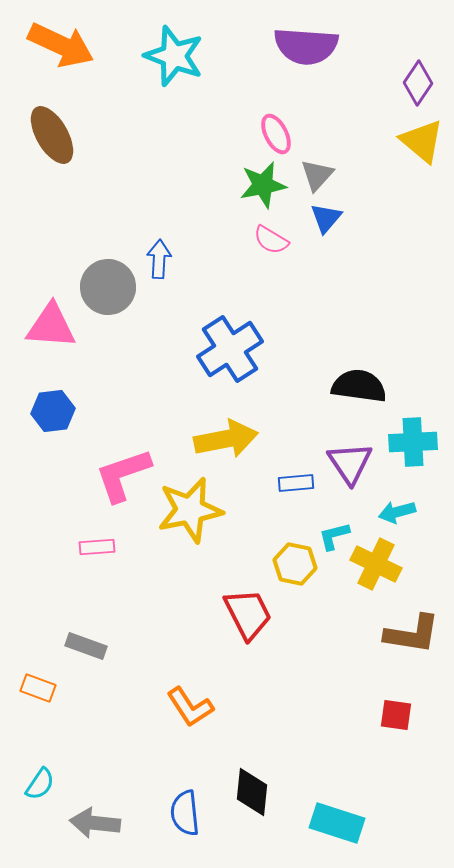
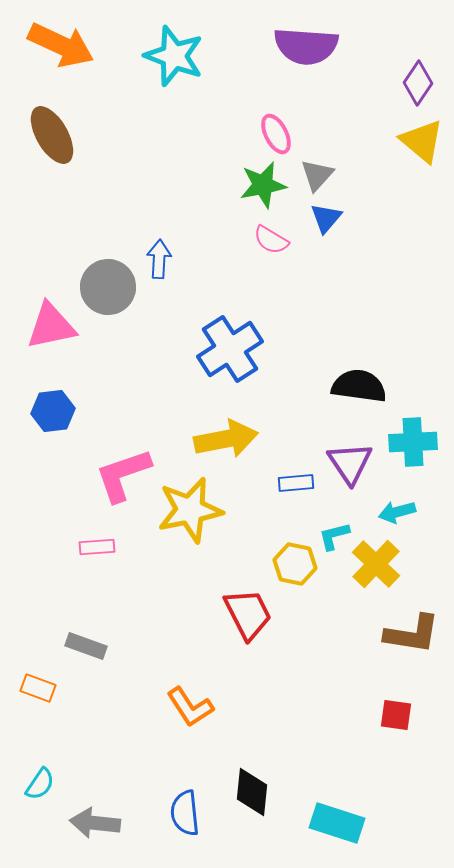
pink triangle: rotated 16 degrees counterclockwise
yellow cross: rotated 18 degrees clockwise
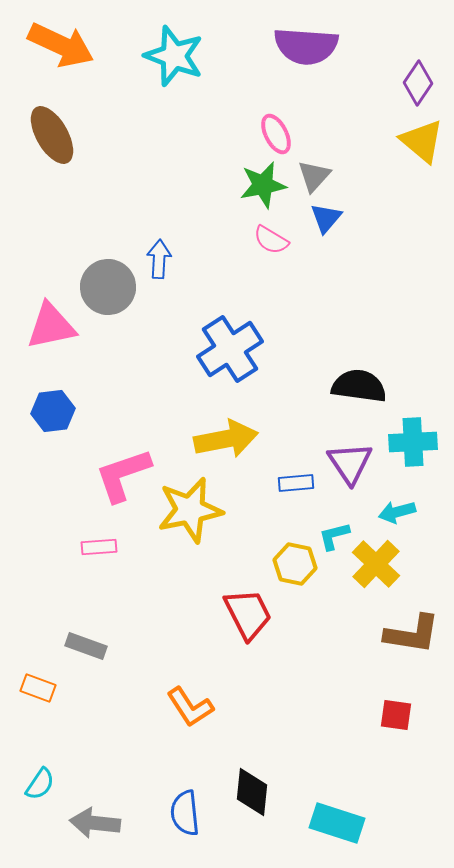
gray triangle: moved 3 px left, 1 px down
pink rectangle: moved 2 px right
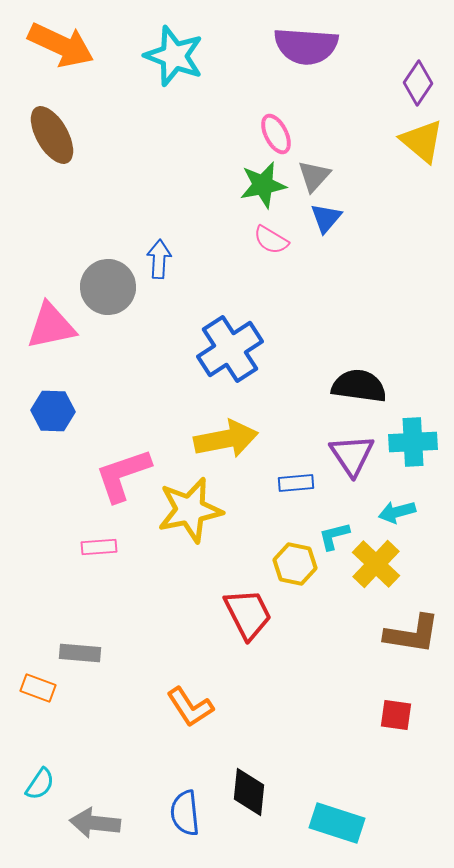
blue hexagon: rotated 9 degrees clockwise
purple triangle: moved 2 px right, 8 px up
gray rectangle: moved 6 px left, 7 px down; rotated 15 degrees counterclockwise
black diamond: moved 3 px left
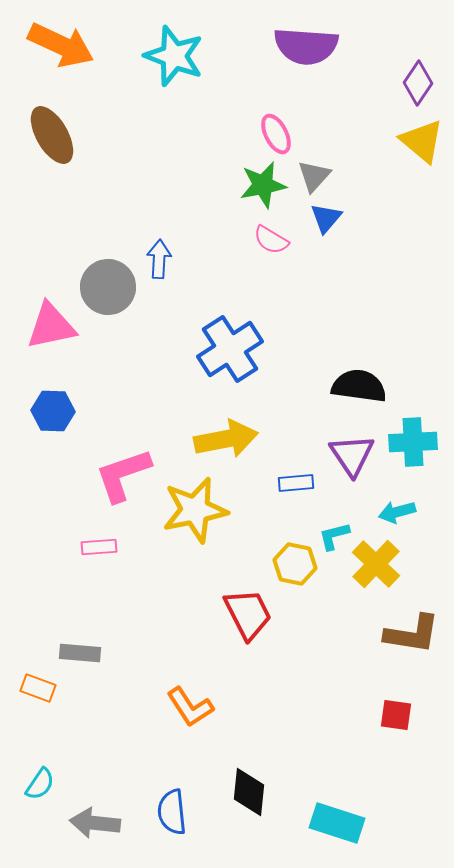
yellow star: moved 5 px right
blue semicircle: moved 13 px left, 1 px up
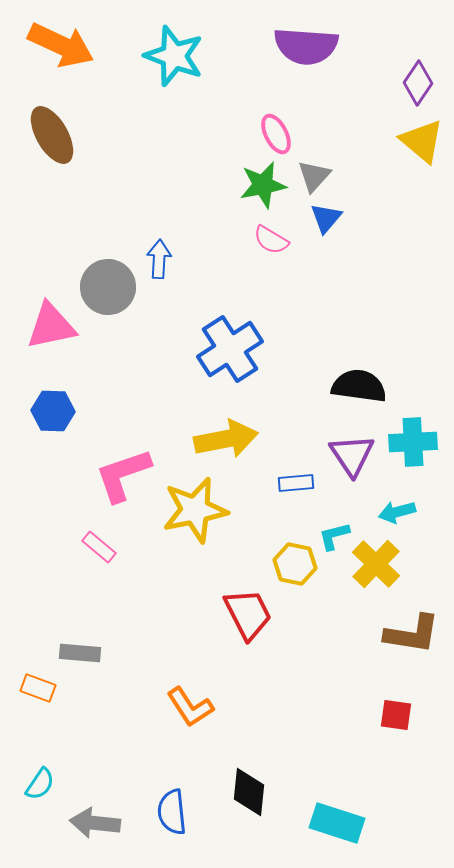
pink rectangle: rotated 44 degrees clockwise
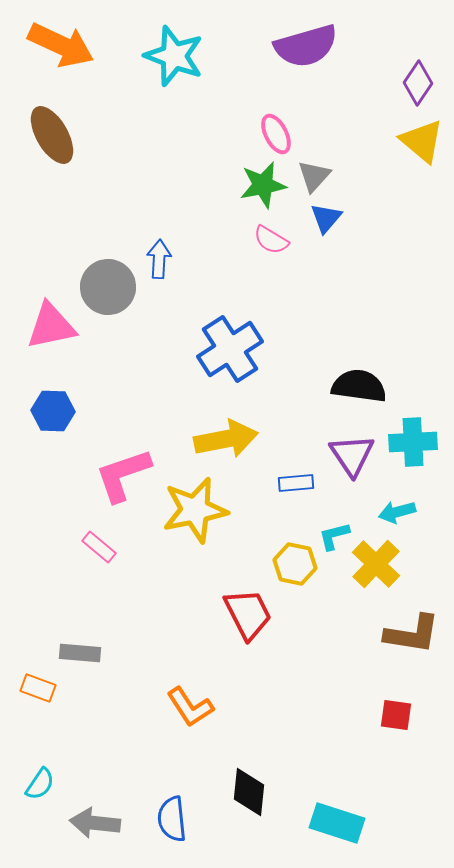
purple semicircle: rotated 20 degrees counterclockwise
blue semicircle: moved 7 px down
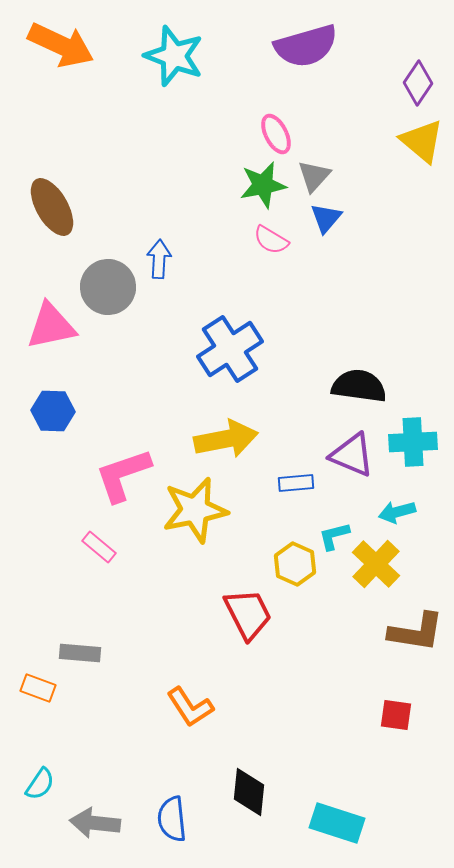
brown ellipse: moved 72 px down
purple triangle: rotated 33 degrees counterclockwise
yellow hexagon: rotated 12 degrees clockwise
brown L-shape: moved 4 px right, 2 px up
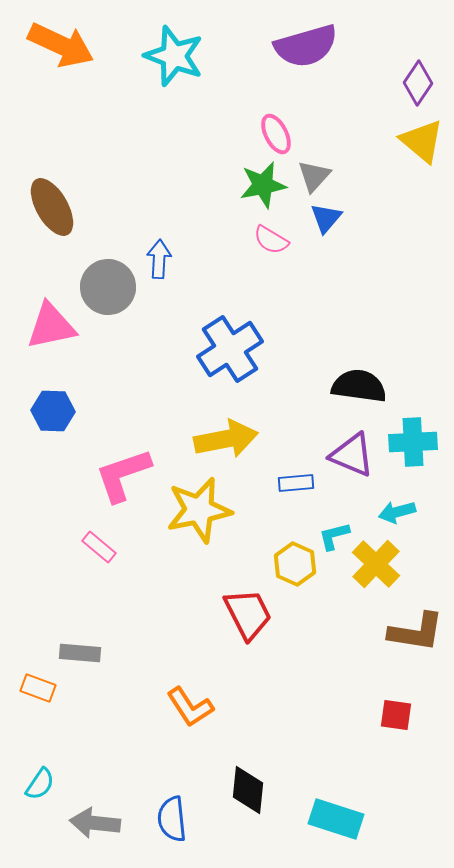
yellow star: moved 4 px right
black diamond: moved 1 px left, 2 px up
cyan rectangle: moved 1 px left, 4 px up
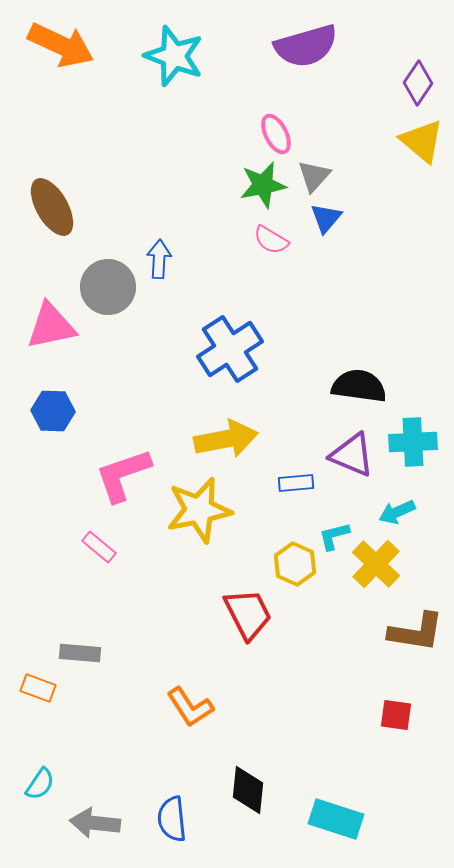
cyan arrow: rotated 9 degrees counterclockwise
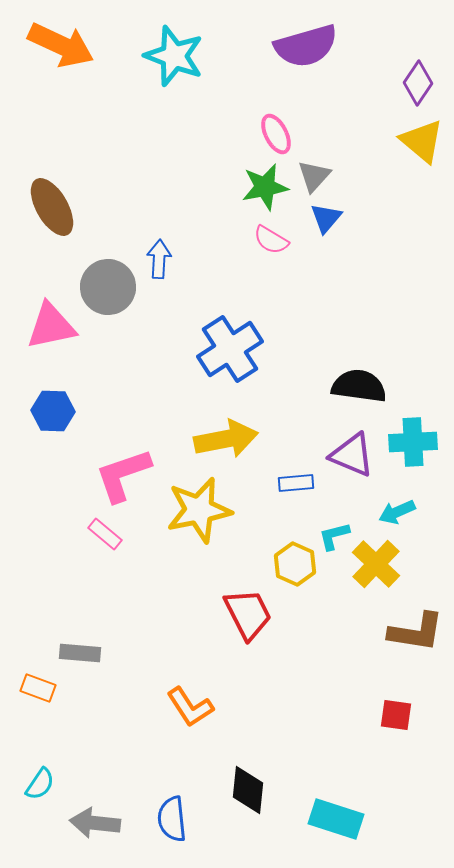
green star: moved 2 px right, 2 px down
pink rectangle: moved 6 px right, 13 px up
